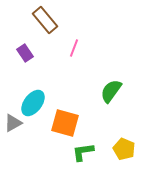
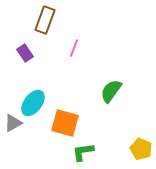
brown rectangle: rotated 60 degrees clockwise
yellow pentagon: moved 17 px right
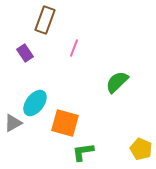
green semicircle: moved 6 px right, 9 px up; rotated 10 degrees clockwise
cyan ellipse: moved 2 px right
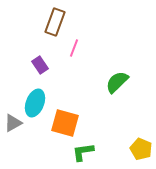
brown rectangle: moved 10 px right, 2 px down
purple rectangle: moved 15 px right, 12 px down
cyan ellipse: rotated 16 degrees counterclockwise
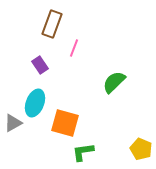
brown rectangle: moved 3 px left, 2 px down
green semicircle: moved 3 px left
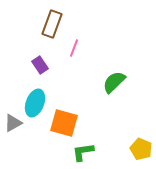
orange square: moved 1 px left
